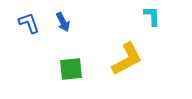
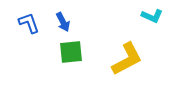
cyan L-shape: rotated 115 degrees clockwise
green square: moved 17 px up
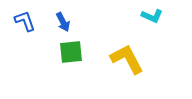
blue L-shape: moved 4 px left, 2 px up
yellow L-shape: rotated 90 degrees counterclockwise
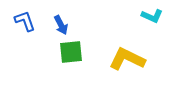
blue arrow: moved 2 px left, 3 px down
yellow L-shape: rotated 36 degrees counterclockwise
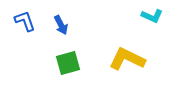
green square: moved 3 px left, 11 px down; rotated 10 degrees counterclockwise
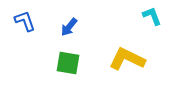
cyan L-shape: rotated 135 degrees counterclockwise
blue arrow: moved 8 px right, 2 px down; rotated 66 degrees clockwise
green square: rotated 25 degrees clockwise
